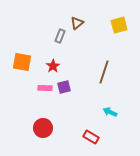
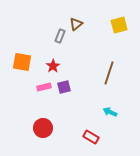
brown triangle: moved 1 px left, 1 px down
brown line: moved 5 px right, 1 px down
pink rectangle: moved 1 px left, 1 px up; rotated 16 degrees counterclockwise
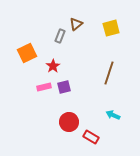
yellow square: moved 8 px left, 3 px down
orange square: moved 5 px right, 9 px up; rotated 36 degrees counterclockwise
cyan arrow: moved 3 px right, 3 px down
red circle: moved 26 px right, 6 px up
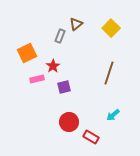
yellow square: rotated 30 degrees counterclockwise
pink rectangle: moved 7 px left, 8 px up
cyan arrow: rotated 64 degrees counterclockwise
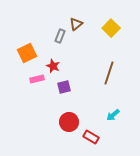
red star: rotated 16 degrees counterclockwise
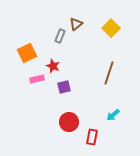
red rectangle: moved 1 px right; rotated 70 degrees clockwise
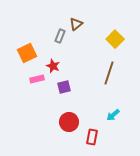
yellow square: moved 4 px right, 11 px down
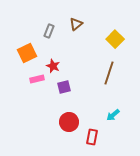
gray rectangle: moved 11 px left, 5 px up
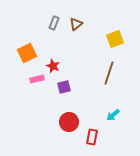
gray rectangle: moved 5 px right, 8 px up
yellow square: rotated 24 degrees clockwise
